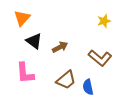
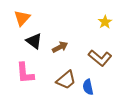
yellow star: moved 1 px right, 1 px down; rotated 16 degrees counterclockwise
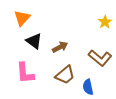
brown trapezoid: moved 1 px left, 5 px up
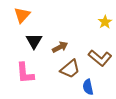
orange triangle: moved 3 px up
black triangle: rotated 24 degrees clockwise
brown trapezoid: moved 5 px right, 6 px up
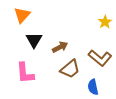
black triangle: moved 1 px up
blue semicircle: moved 5 px right
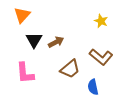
yellow star: moved 4 px left, 1 px up; rotated 16 degrees counterclockwise
brown arrow: moved 4 px left, 5 px up
brown L-shape: moved 1 px right, 1 px up
